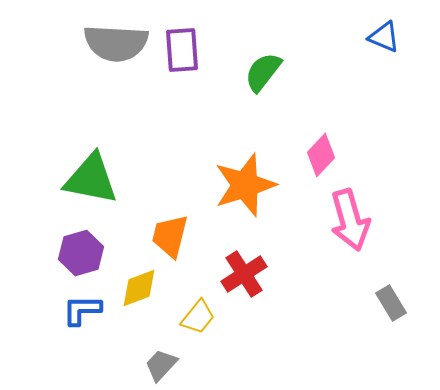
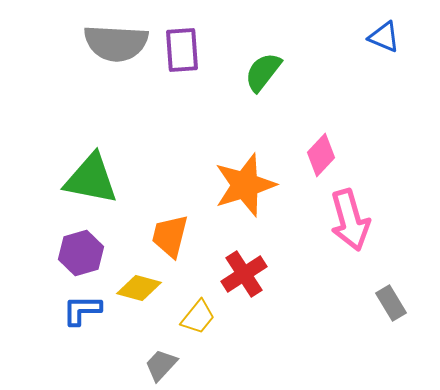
yellow diamond: rotated 36 degrees clockwise
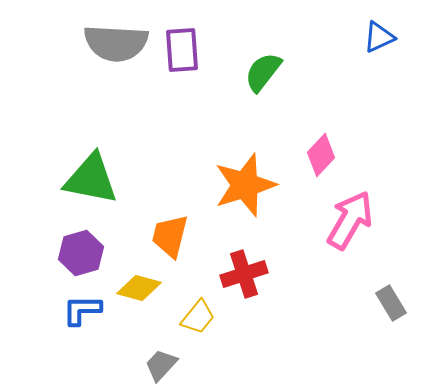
blue triangle: moved 5 px left; rotated 48 degrees counterclockwise
pink arrow: rotated 134 degrees counterclockwise
red cross: rotated 15 degrees clockwise
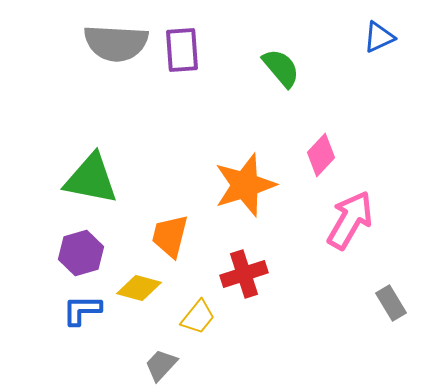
green semicircle: moved 18 px right, 4 px up; rotated 102 degrees clockwise
